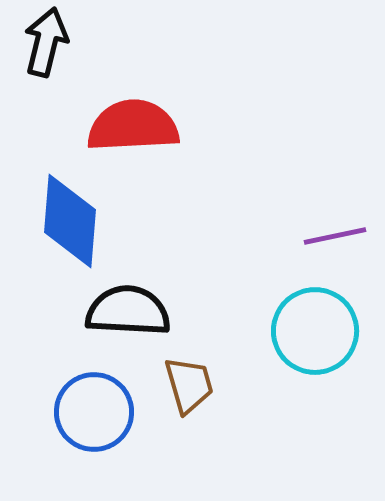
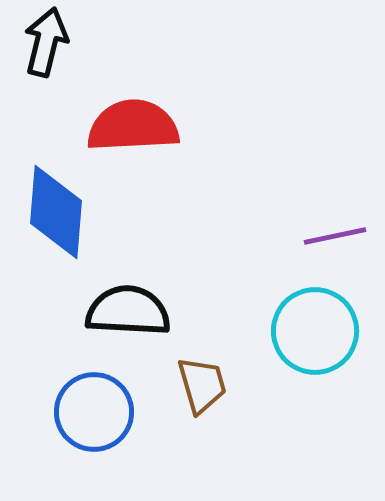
blue diamond: moved 14 px left, 9 px up
brown trapezoid: moved 13 px right
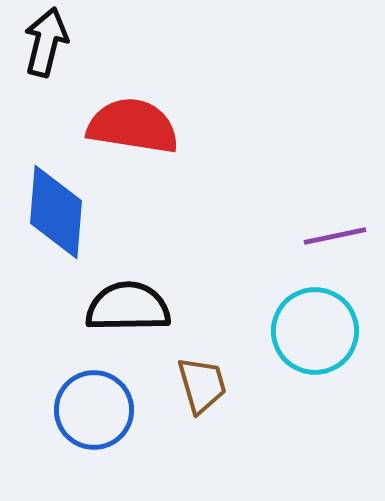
red semicircle: rotated 12 degrees clockwise
black semicircle: moved 4 px up; rotated 4 degrees counterclockwise
blue circle: moved 2 px up
